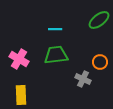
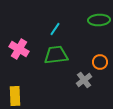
green ellipse: rotated 35 degrees clockwise
cyan line: rotated 56 degrees counterclockwise
pink cross: moved 10 px up
gray cross: moved 1 px right, 1 px down; rotated 28 degrees clockwise
yellow rectangle: moved 6 px left, 1 px down
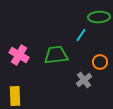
green ellipse: moved 3 px up
cyan line: moved 26 px right, 6 px down
pink cross: moved 6 px down
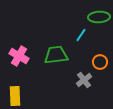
pink cross: moved 1 px down
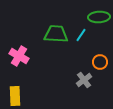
green trapezoid: moved 21 px up; rotated 10 degrees clockwise
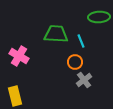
cyan line: moved 6 px down; rotated 56 degrees counterclockwise
orange circle: moved 25 px left
yellow rectangle: rotated 12 degrees counterclockwise
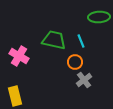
green trapezoid: moved 2 px left, 6 px down; rotated 10 degrees clockwise
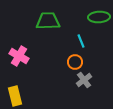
green trapezoid: moved 6 px left, 19 px up; rotated 15 degrees counterclockwise
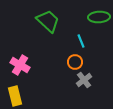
green trapezoid: rotated 45 degrees clockwise
pink cross: moved 1 px right, 9 px down
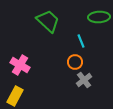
yellow rectangle: rotated 42 degrees clockwise
